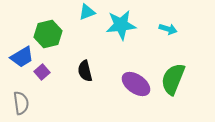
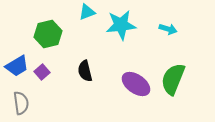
blue trapezoid: moved 5 px left, 9 px down
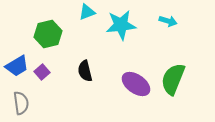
cyan arrow: moved 8 px up
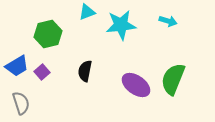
black semicircle: rotated 25 degrees clockwise
purple ellipse: moved 1 px down
gray semicircle: rotated 10 degrees counterclockwise
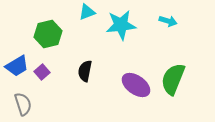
gray semicircle: moved 2 px right, 1 px down
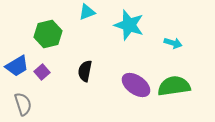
cyan arrow: moved 5 px right, 22 px down
cyan star: moved 8 px right; rotated 24 degrees clockwise
green semicircle: moved 1 px right, 7 px down; rotated 60 degrees clockwise
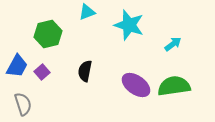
cyan arrow: moved 1 px down; rotated 54 degrees counterclockwise
blue trapezoid: rotated 30 degrees counterclockwise
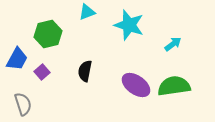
blue trapezoid: moved 7 px up
